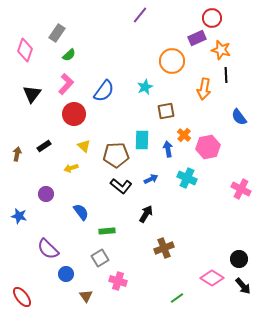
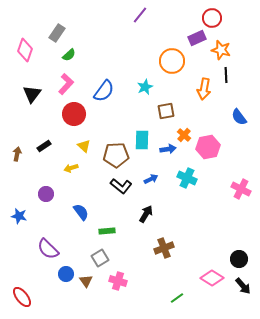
blue arrow at (168, 149): rotated 91 degrees clockwise
brown triangle at (86, 296): moved 15 px up
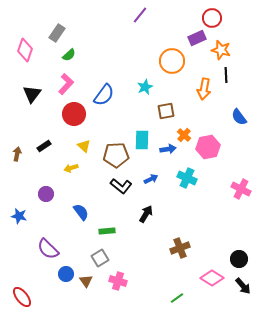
blue semicircle at (104, 91): moved 4 px down
brown cross at (164, 248): moved 16 px right
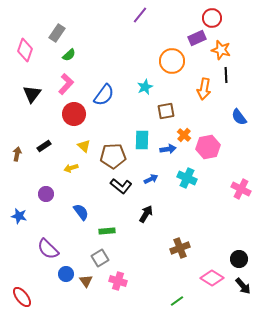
brown pentagon at (116, 155): moved 3 px left, 1 px down
green line at (177, 298): moved 3 px down
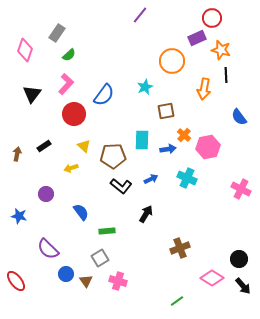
red ellipse at (22, 297): moved 6 px left, 16 px up
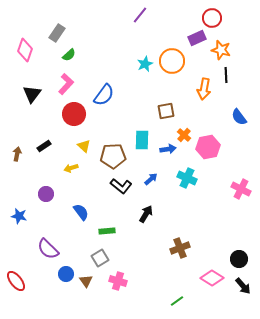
cyan star at (145, 87): moved 23 px up
blue arrow at (151, 179): rotated 16 degrees counterclockwise
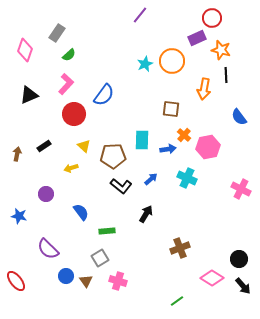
black triangle at (32, 94): moved 3 px left, 1 px down; rotated 30 degrees clockwise
brown square at (166, 111): moved 5 px right, 2 px up; rotated 18 degrees clockwise
blue circle at (66, 274): moved 2 px down
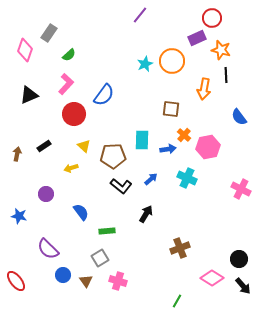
gray rectangle at (57, 33): moved 8 px left
blue circle at (66, 276): moved 3 px left, 1 px up
green line at (177, 301): rotated 24 degrees counterclockwise
